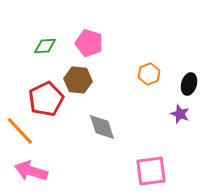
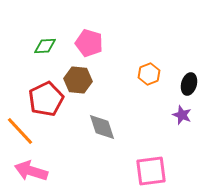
purple star: moved 2 px right, 1 px down
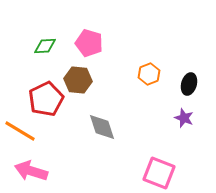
purple star: moved 2 px right, 3 px down
orange line: rotated 16 degrees counterclockwise
pink square: moved 8 px right, 2 px down; rotated 28 degrees clockwise
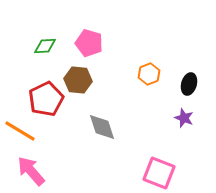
pink arrow: rotated 32 degrees clockwise
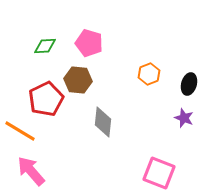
gray diamond: moved 1 px right, 5 px up; rotated 24 degrees clockwise
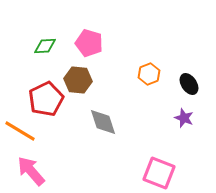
black ellipse: rotated 50 degrees counterclockwise
gray diamond: rotated 24 degrees counterclockwise
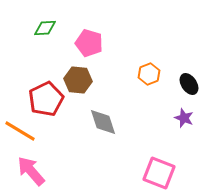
green diamond: moved 18 px up
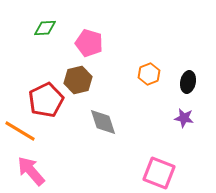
brown hexagon: rotated 20 degrees counterclockwise
black ellipse: moved 1 px left, 2 px up; rotated 45 degrees clockwise
red pentagon: moved 1 px down
purple star: rotated 12 degrees counterclockwise
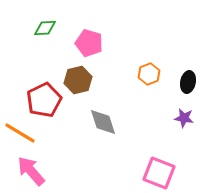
red pentagon: moved 2 px left
orange line: moved 2 px down
